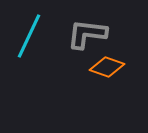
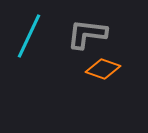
orange diamond: moved 4 px left, 2 px down
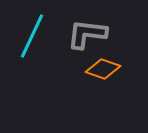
cyan line: moved 3 px right
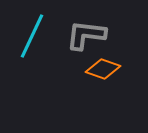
gray L-shape: moved 1 px left, 1 px down
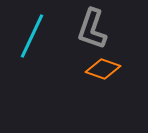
gray L-shape: moved 6 px right, 6 px up; rotated 78 degrees counterclockwise
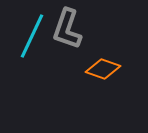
gray L-shape: moved 25 px left
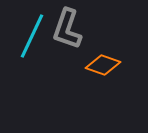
orange diamond: moved 4 px up
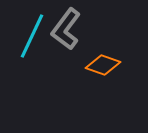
gray L-shape: moved 1 px left; rotated 18 degrees clockwise
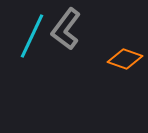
orange diamond: moved 22 px right, 6 px up
